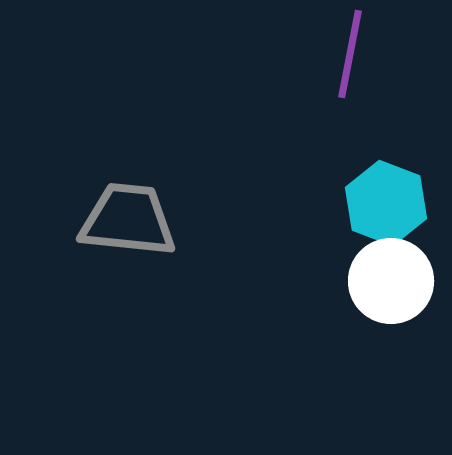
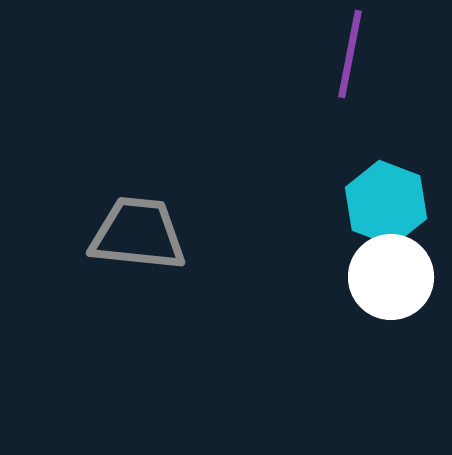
gray trapezoid: moved 10 px right, 14 px down
white circle: moved 4 px up
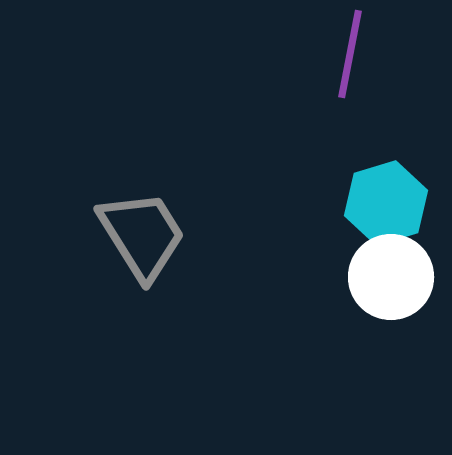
cyan hexagon: rotated 22 degrees clockwise
gray trapezoid: moved 4 px right, 1 px down; rotated 52 degrees clockwise
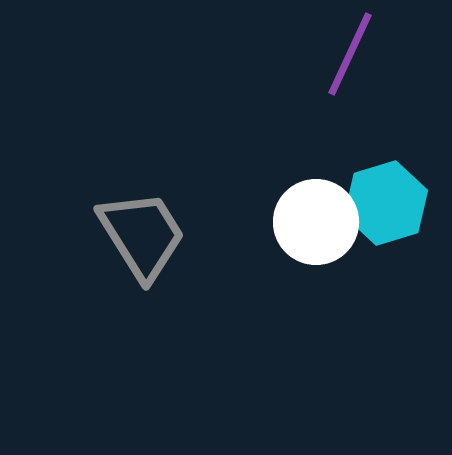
purple line: rotated 14 degrees clockwise
white circle: moved 75 px left, 55 px up
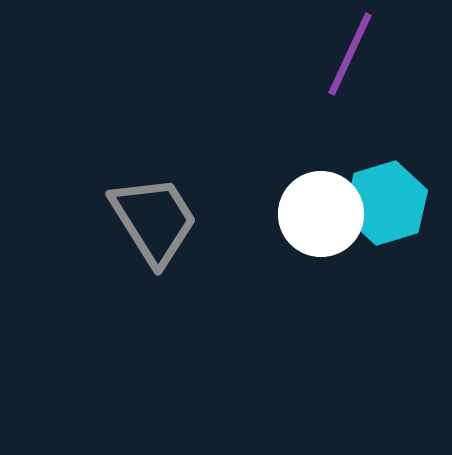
white circle: moved 5 px right, 8 px up
gray trapezoid: moved 12 px right, 15 px up
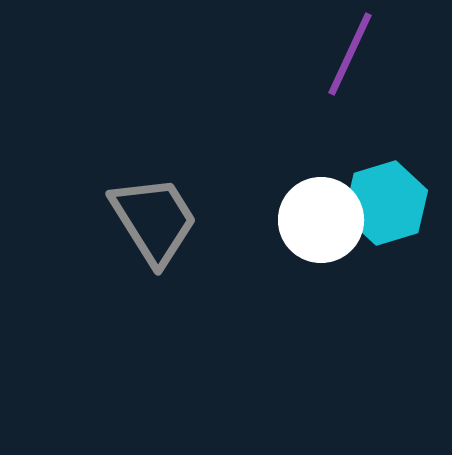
white circle: moved 6 px down
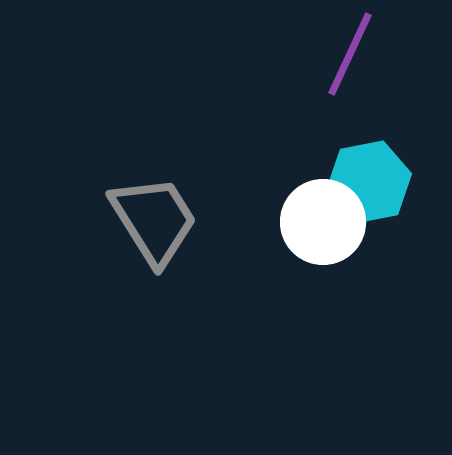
cyan hexagon: moved 17 px left, 21 px up; rotated 6 degrees clockwise
white circle: moved 2 px right, 2 px down
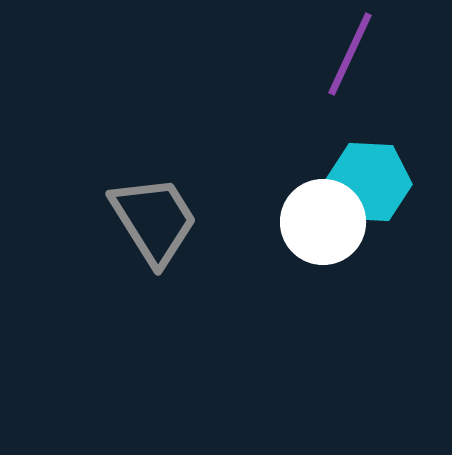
cyan hexagon: rotated 14 degrees clockwise
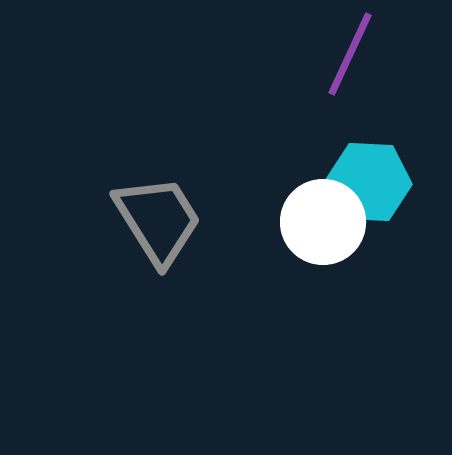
gray trapezoid: moved 4 px right
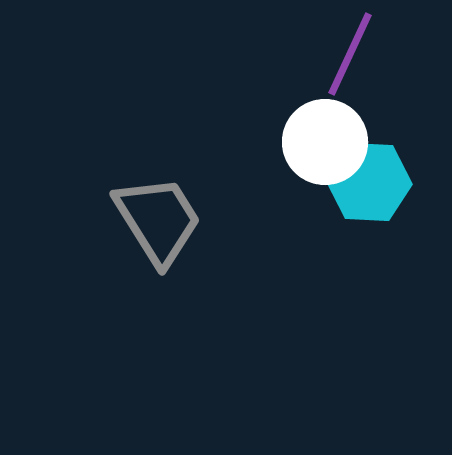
white circle: moved 2 px right, 80 px up
